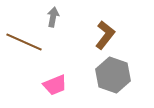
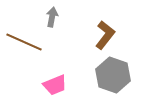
gray arrow: moved 1 px left
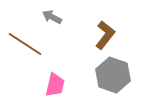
gray arrow: rotated 72 degrees counterclockwise
brown line: moved 1 px right, 2 px down; rotated 9 degrees clockwise
pink trapezoid: rotated 55 degrees counterclockwise
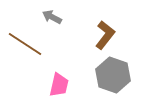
pink trapezoid: moved 4 px right
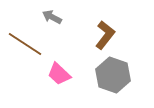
pink trapezoid: moved 11 px up; rotated 120 degrees clockwise
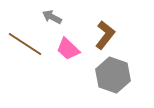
pink trapezoid: moved 9 px right, 25 px up
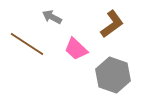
brown L-shape: moved 7 px right, 11 px up; rotated 16 degrees clockwise
brown line: moved 2 px right
pink trapezoid: moved 8 px right
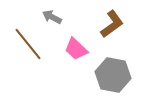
brown line: moved 1 px right; rotated 18 degrees clockwise
gray hexagon: rotated 8 degrees counterclockwise
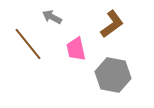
pink trapezoid: rotated 35 degrees clockwise
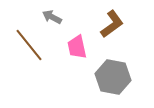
brown line: moved 1 px right, 1 px down
pink trapezoid: moved 1 px right, 2 px up
gray hexagon: moved 2 px down
